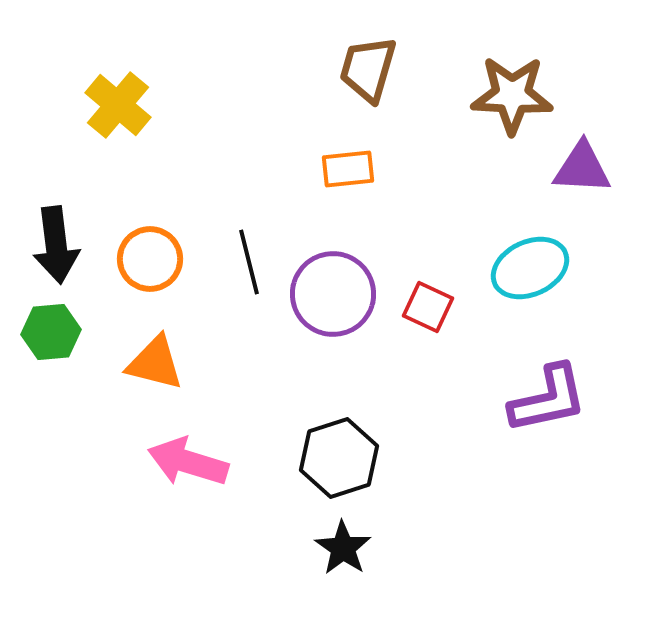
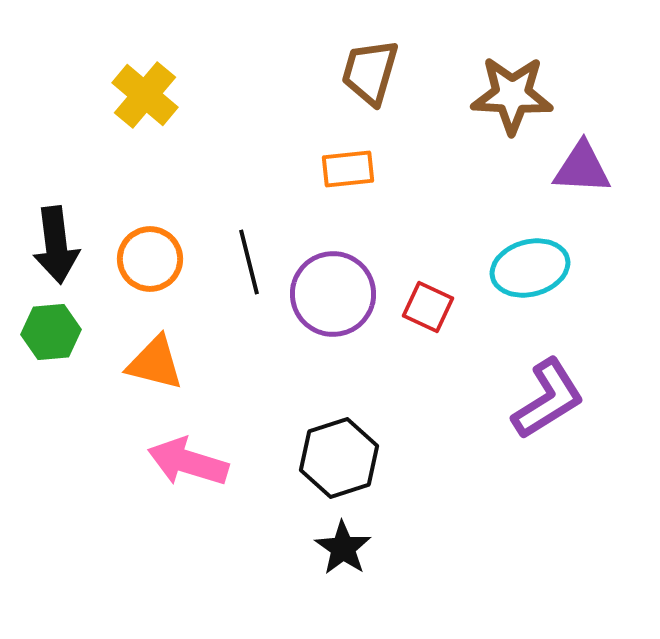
brown trapezoid: moved 2 px right, 3 px down
yellow cross: moved 27 px right, 10 px up
cyan ellipse: rotated 10 degrees clockwise
purple L-shape: rotated 20 degrees counterclockwise
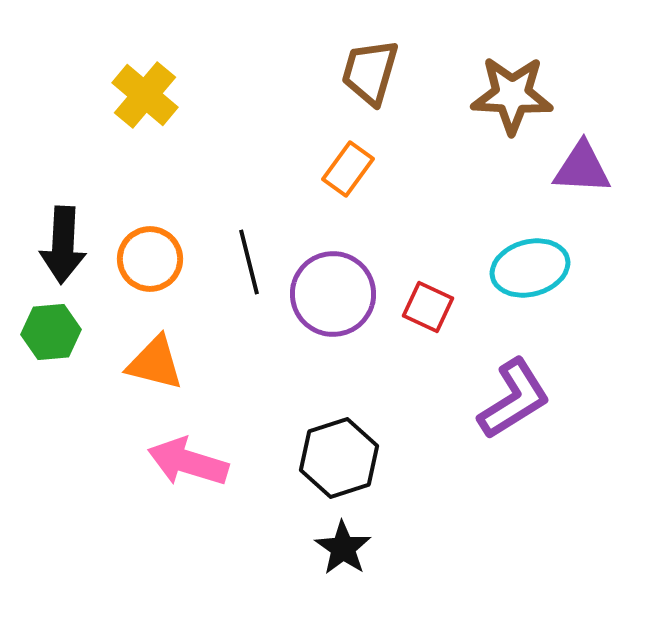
orange rectangle: rotated 48 degrees counterclockwise
black arrow: moved 7 px right; rotated 10 degrees clockwise
purple L-shape: moved 34 px left
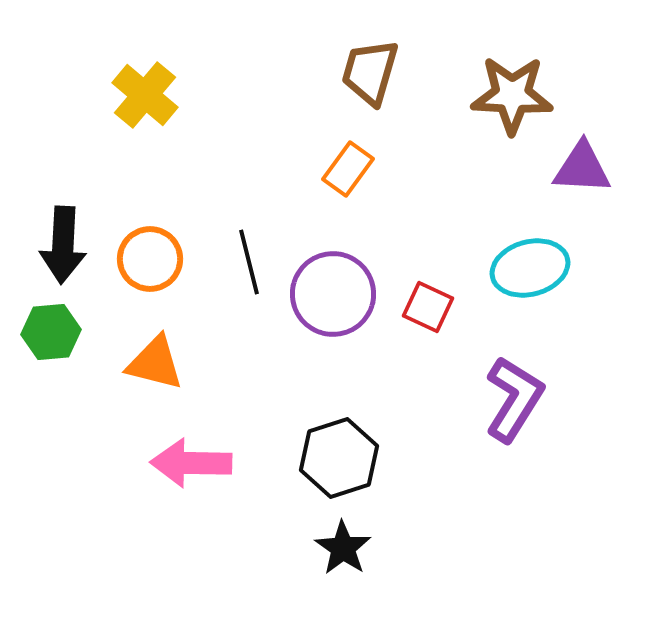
purple L-shape: rotated 26 degrees counterclockwise
pink arrow: moved 3 px right, 1 px down; rotated 16 degrees counterclockwise
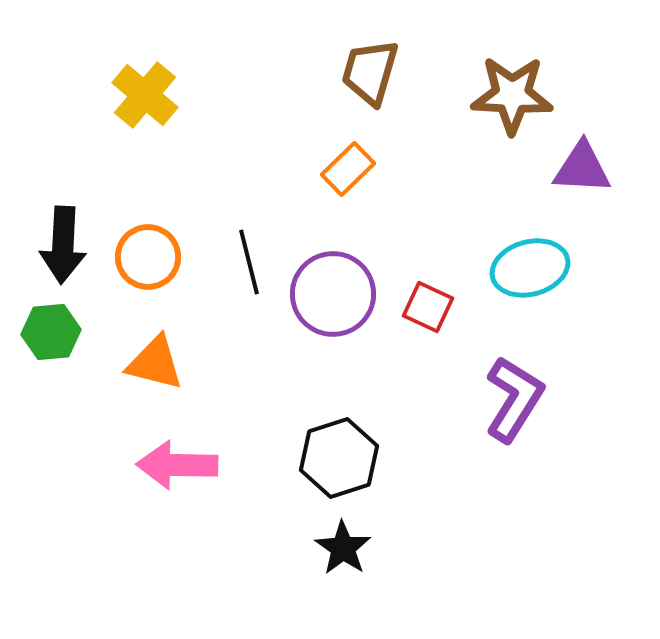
orange rectangle: rotated 10 degrees clockwise
orange circle: moved 2 px left, 2 px up
pink arrow: moved 14 px left, 2 px down
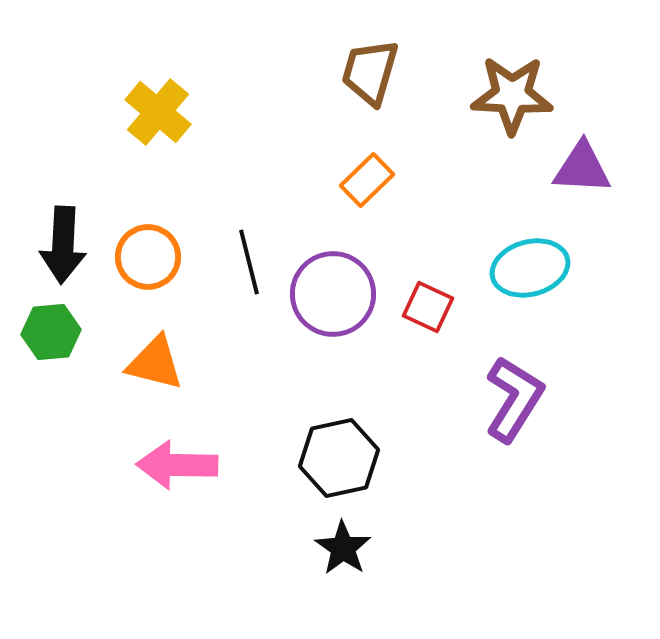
yellow cross: moved 13 px right, 17 px down
orange rectangle: moved 19 px right, 11 px down
black hexagon: rotated 6 degrees clockwise
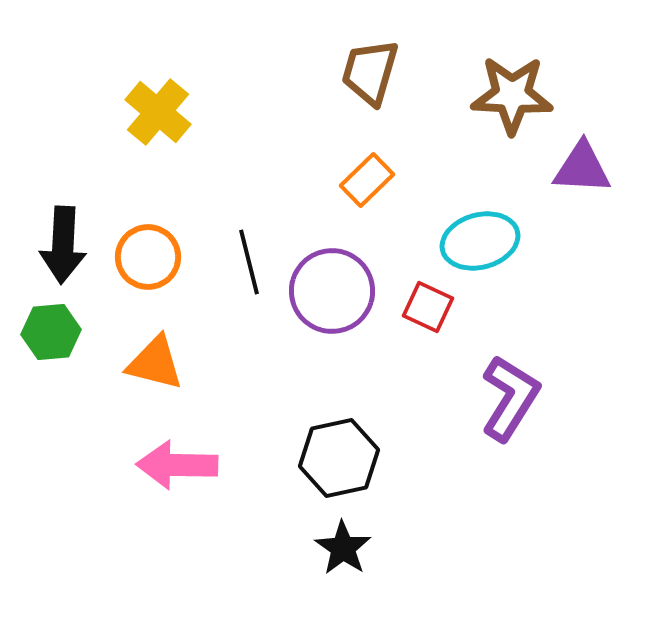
cyan ellipse: moved 50 px left, 27 px up
purple circle: moved 1 px left, 3 px up
purple L-shape: moved 4 px left, 1 px up
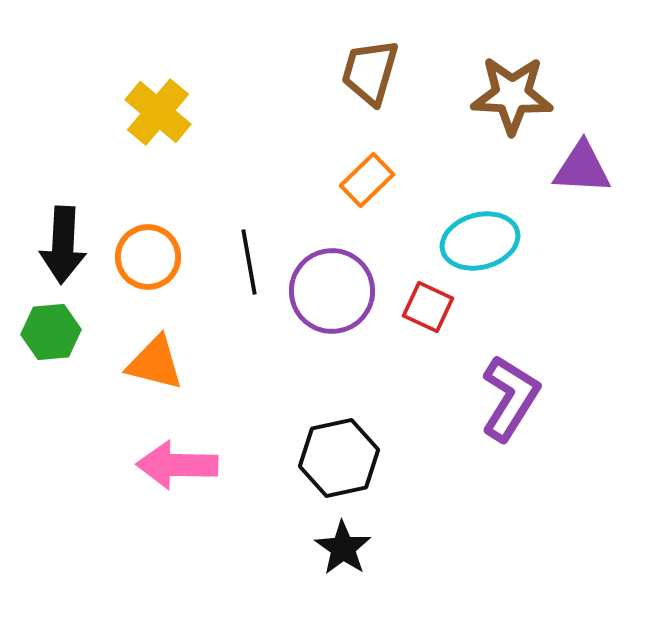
black line: rotated 4 degrees clockwise
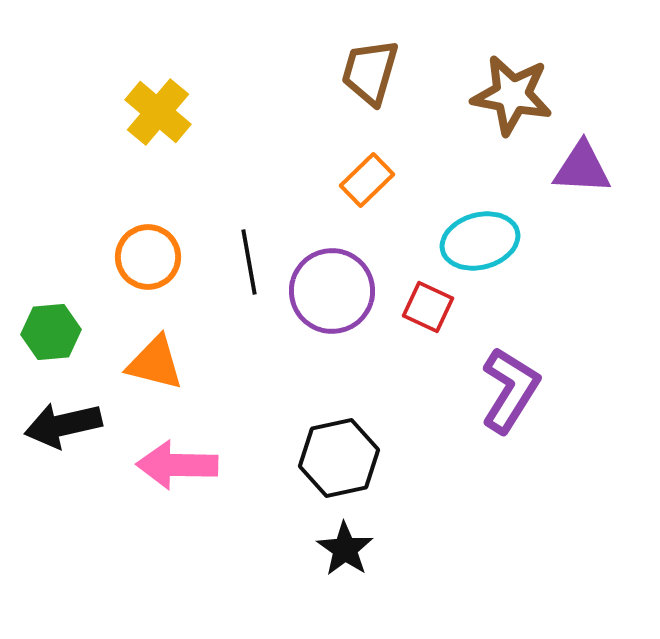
brown star: rotated 8 degrees clockwise
black arrow: moved 180 px down; rotated 74 degrees clockwise
purple L-shape: moved 8 px up
black star: moved 2 px right, 1 px down
